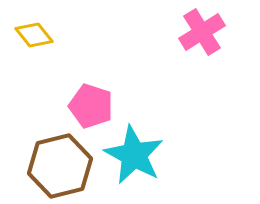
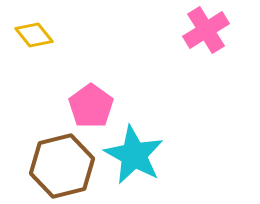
pink cross: moved 4 px right, 2 px up
pink pentagon: rotated 18 degrees clockwise
brown hexagon: moved 2 px right
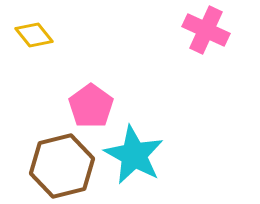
pink cross: rotated 33 degrees counterclockwise
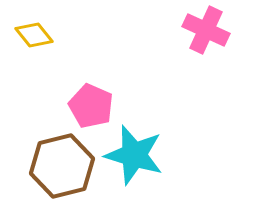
pink pentagon: rotated 12 degrees counterclockwise
cyan star: rotated 12 degrees counterclockwise
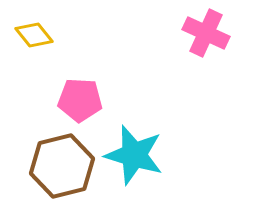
pink cross: moved 3 px down
pink pentagon: moved 11 px left, 6 px up; rotated 21 degrees counterclockwise
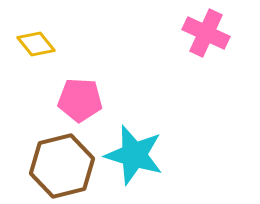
yellow diamond: moved 2 px right, 9 px down
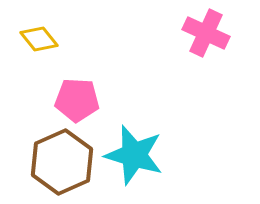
yellow diamond: moved 3 px right, 5 px up
pink pentagon: moved 3 px left
brown hexagon: moved 4 px up; rotated 10 degrees counterclockwise
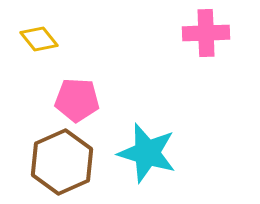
pink cross: rotated 27 degrees counterclockwise
cyan star: moved 13 px right, 2 px up
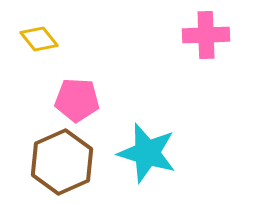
pink cross: moved 2 px down
